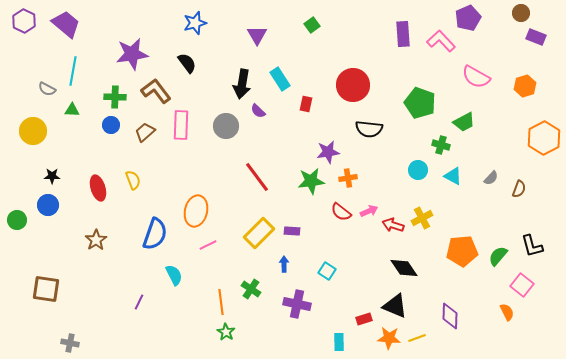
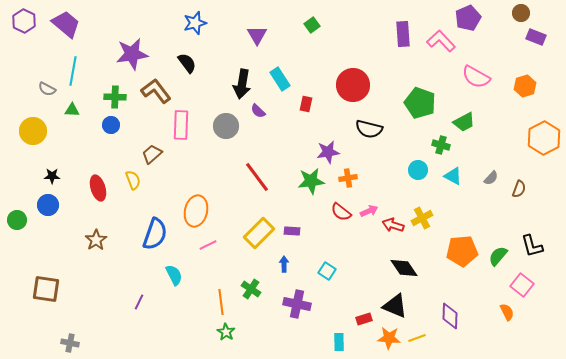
black semicircle at (369, 129): rotated 8 degrees clockwise
brown trapezoid at (145, 132): moved 7 px right, 22 px down
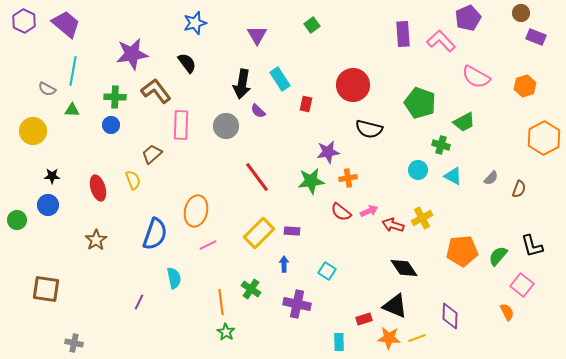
cyan semicircle at (174, 275): moved 3 px down; rotated 15 degrees clockwise
gray cross at (70, 343): moved 4 px right
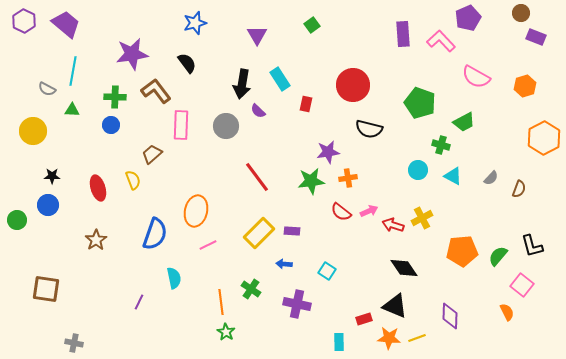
blue arrow at (284, 264): rotated 84 degrees counterclockwise
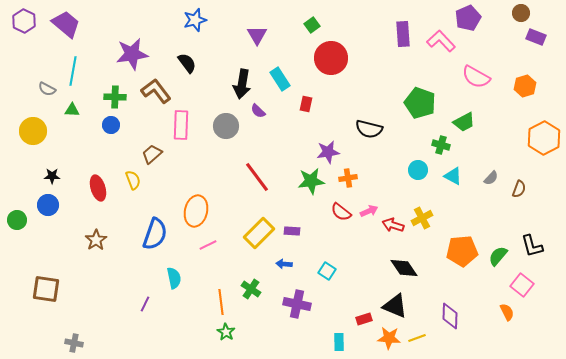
blue star at (195, 23): moved 3 px up
red circle at (353, 85): moved 22 px left, 27 px up
purple line at (139, 302): moved 6 px right, 2 px down
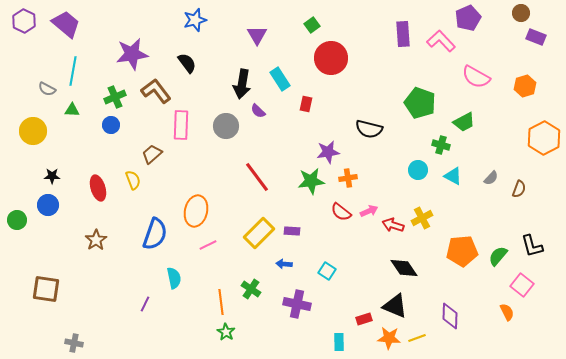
green cross at (115, 97): rotated 25 degrees counterclockwise
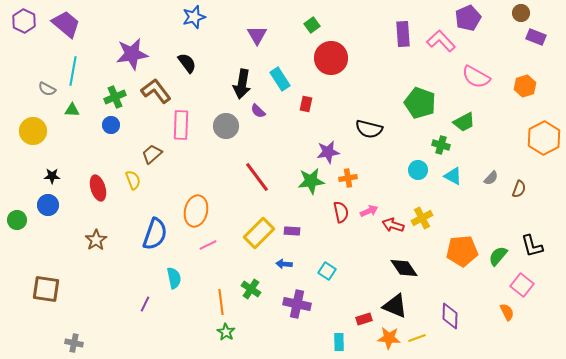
blue star at (195, 20): moved 1 px left, 3 px up
red semicircle at (341, 212): rotated 140 degrees counterclockwise
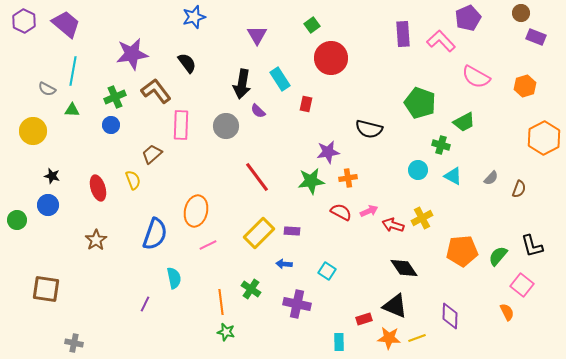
black star at (52, 176): rotated 14 degrees clockwise
red semicircle at (341, 212): rotated 50 degrees counterclockwise
green star at (226, 332): rotated 18 degrees counterclockwise
